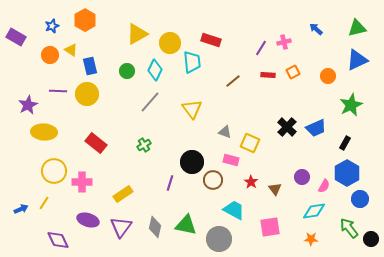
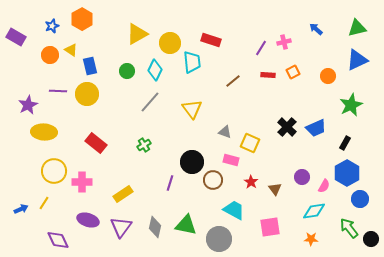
orange hexagon at (85, 20): moved 3 px left, 1 px up
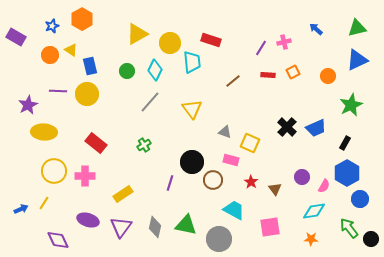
pink cross at (82, 182): moved 3 px right, 6 px up
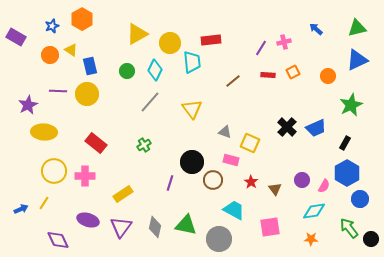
red rectangle at (211, 40): rotated 24 degrees counterclockwise
purple circle at (302, 177): moved 3 px down
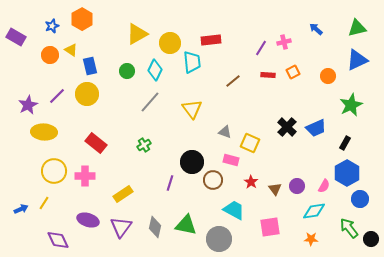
purple line at (58, 91): moved 1 px left, 5 px down; rotated 48 degrees counterclockwise
purple circle at (302, 180): moved 5 px left, 6 px down
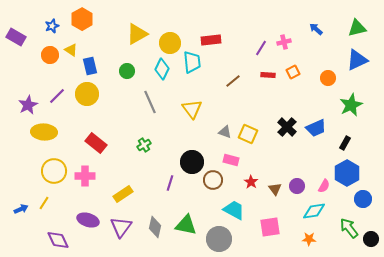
cyan diamond at (155, 70): moved 7 px right, 1 px up
orange circle at (328, 76): moved 2 px down
gray line at (150, 102): rotated 65 degrees counterclockwise
yellow square at (250, 143): moved 2 px left, 9 px up
blue circle at (360, 199): moved 3 px right
orange star at (311, 239): moved 2 px left
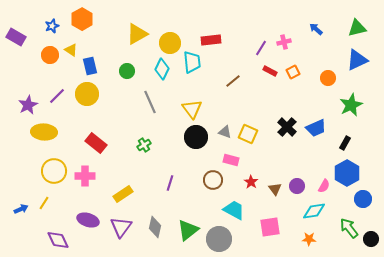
red rectangle at (268, 75): moved 2 px right, 4 px up; rotated 24 degrees clockwise
black circle at (192, 162): moved 4 px right, 25 px up
green triangle at (186, 225): moved 2 px right, 5 px down; rotated 50 degrees counterclockwise
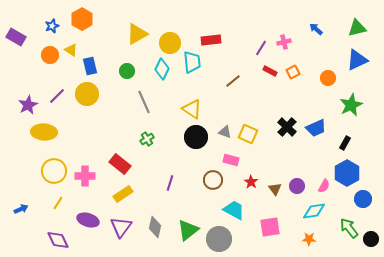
gray line at (150, 102): moved 6 px left
yellow triangle at (192, 109): rotated 20 degrees counterclockwise
red rectangle at (96, 143): moved 24 px right, 21 px down
green cross at (144, 145): moved 3 px right, 6 px up
yellow line at (44, 203): moved 14 px right
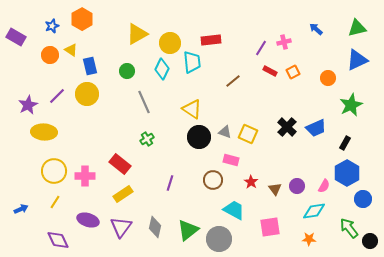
black circle at (196, 137): moved 3 px right
yellow line at (58, 203): moved 3 px left, 1 px up
black circle at (371, 239): moved 1 px left, 2 px down
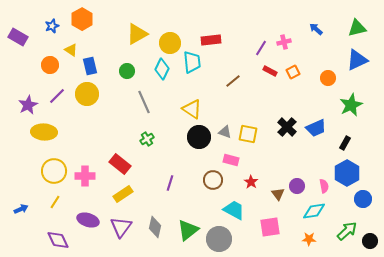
purple rectangle at (16, 37): moved 2 px right
orange circle at (50, 55): moved 10 px down
yellow square at (248, 134): rotated 12 degrees counterclockwise
pink semicircle at (324, 186): rotated 40 degrees counterclockwise
brown triangle at (275, 189): moved 3 px right, 5 px down
green arrow at (349, 228): moved 2 px left, 3 px down; rotated 85 degrees clockwise
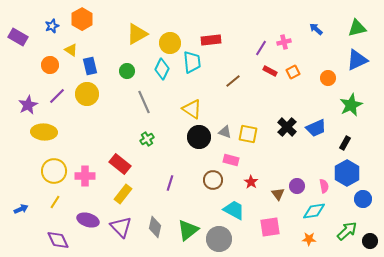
yellow rectangle at (123, 194): rotated 18 degrees counterclockwise
purple triangle at (121, 227): rotated 20 degrees counterclockwise
